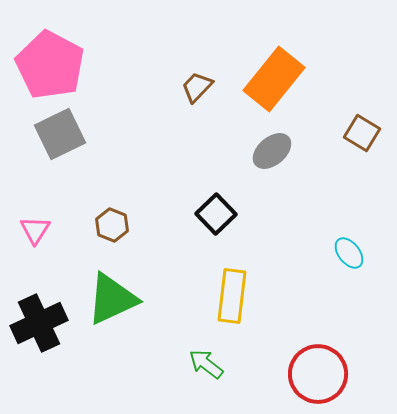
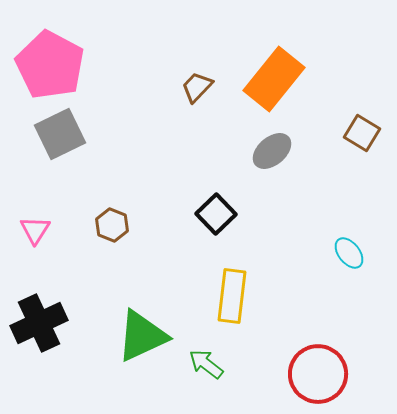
green triangle: moved 30 px right, 37 px down
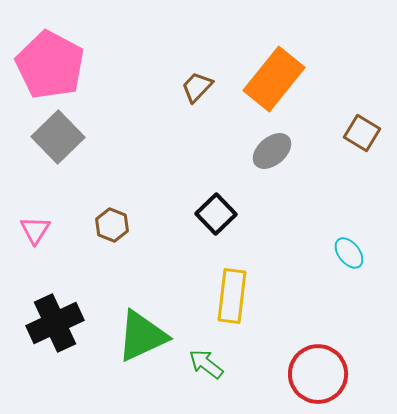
gray square: moved 2 px left, 3 px down; rotated 18 degrees counterclockwise
black cross: moved 16 px right
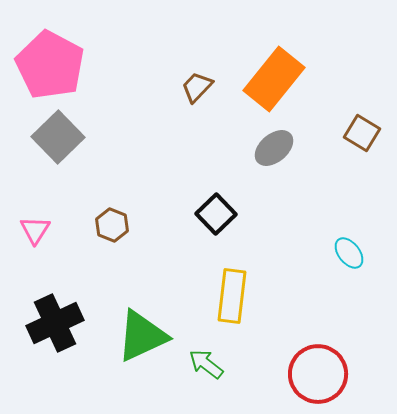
gray ellipse: moved 2 px right, 3 px up
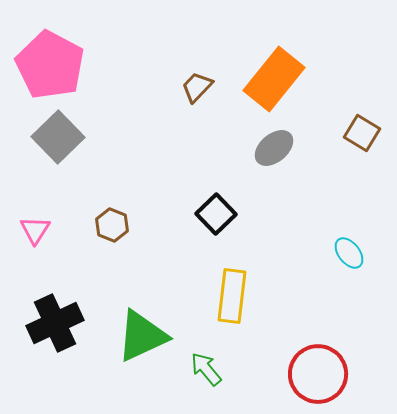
green arrow: moved 5 px down; rotated 12 degrees clockwise
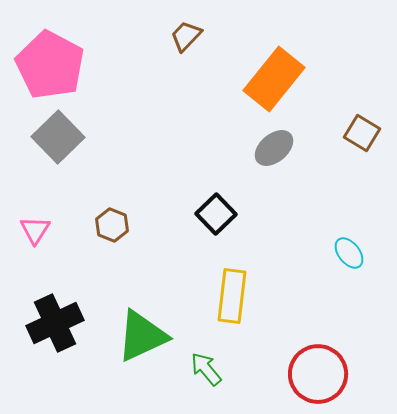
brown trapezoid: moved 11 px left, 51 px up
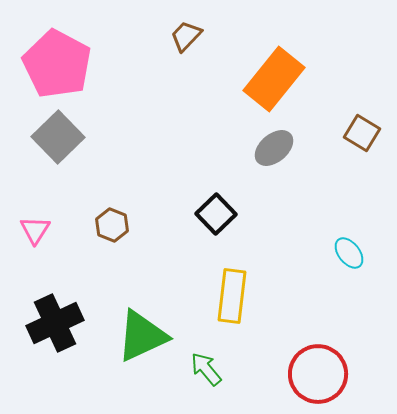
pink pentagon: moved 7 px right, 1 px up
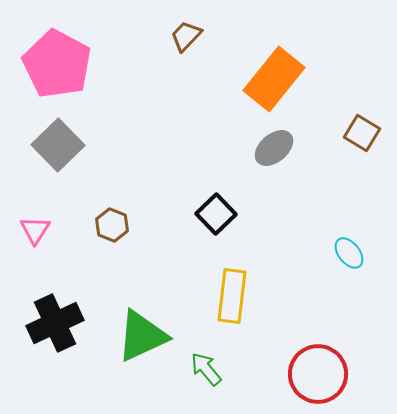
gray square: moved 8 px down
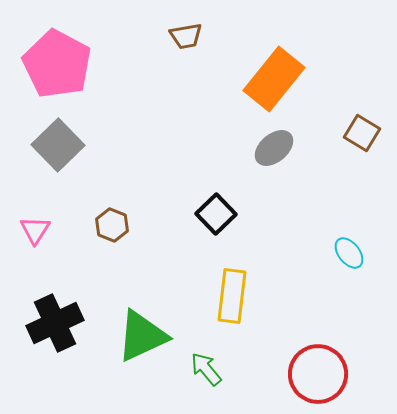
brown trapezoid: rotated 144 degrees counterclockwise
